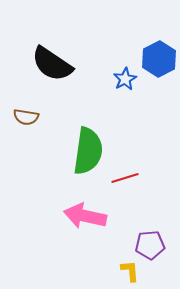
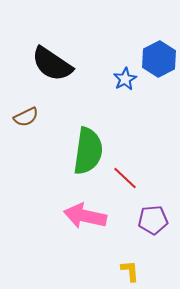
brown semicircle: rotated 35 degrees counterclockwise
red line: rotated 60 degrees clockwise
purple pentagon: moved 3 px right, 25 px up
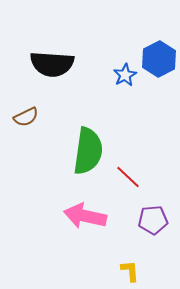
black semicircle: rotated 30 degrees counterclockwise
blue star: moved 4 px up
red line: moved 3 px right, 1 px up
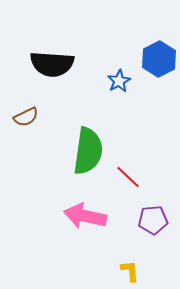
blue star: moved 6 px left, 6 px down
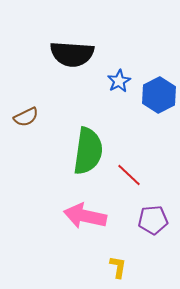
blue hexagon: moved 36 px down
black semicircle: moved 20 px right, 10 px up
red line: moved 1 px right, 2 px up
yellow L-shape: moved 12 px left, 4 px up; rotated 15 degrees clockwise
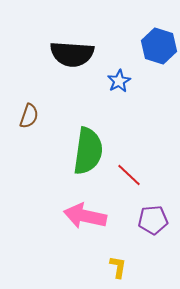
blue hexagon: moved 49 px up; rotated 16 degrees counterclockwise
brown semicircle: moved 3 px right, 1 px up; rotated 45 degrees counterclockwise
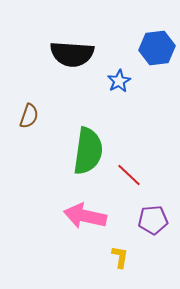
blue hexagon: moved 2 px left, 2 px down; rotated 24 degrees counterclockwise
yellow L-shape: moved 2 px right, 10 px up
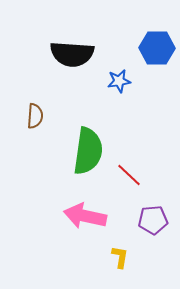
blue hexagon: rotated 8 degrees clockwise
blue star: rotated 20 degrees clockwise
brown semicircle: moved 6 px right; rotated 15 degrees counterclockwise
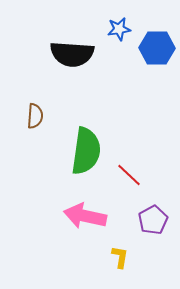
blue star: moved 52 px up
green semicircle: moved 2 px left
purple pentagon: rotated 24 degrees counterclockwise
